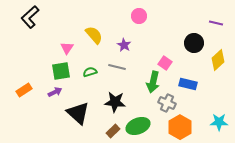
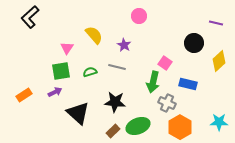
yellow diamond: moved 1 px right, 1 px down
orange rectangle: moved 5 px down
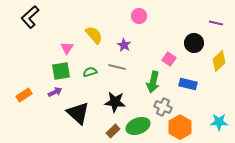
pink square: moved 4 px right, 4 px up
gray cross: moved 4 px left, 4 px down
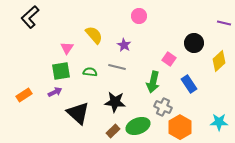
purple line: moved 8 px right
green semicircle: rotated 24 degrees clockwise
blue rectangle: moved 1 px right; rotated 42 degrees clockwise
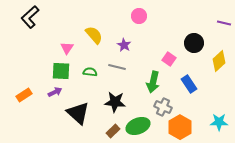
green square: rotated 12 degrees clockwise
